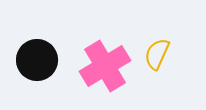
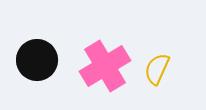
yellow semicircle: moved 15 px down
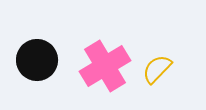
yellow semicircle: rotated 20 degrees clockwise
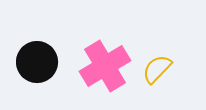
black circle: moved 2 px down
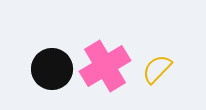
black circle: moved 15 px right, 7 px down
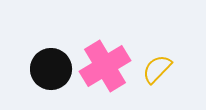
black circle: moved 1 px left
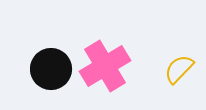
yellow semicircle: moved 22 px right
